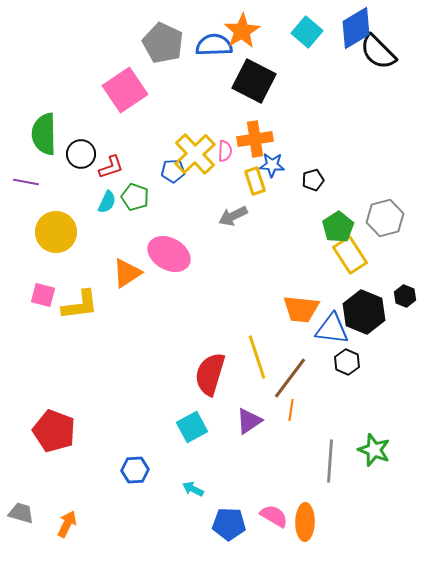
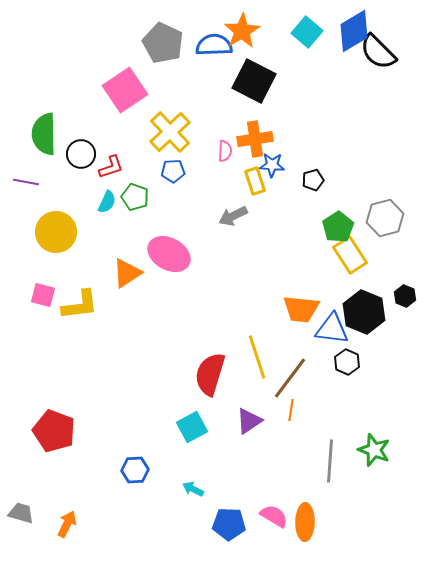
blue diamond at (356, 28): moved 2 px left, 3 px down
yellow cross at (195, 154): moved 25 px left, 22 px up
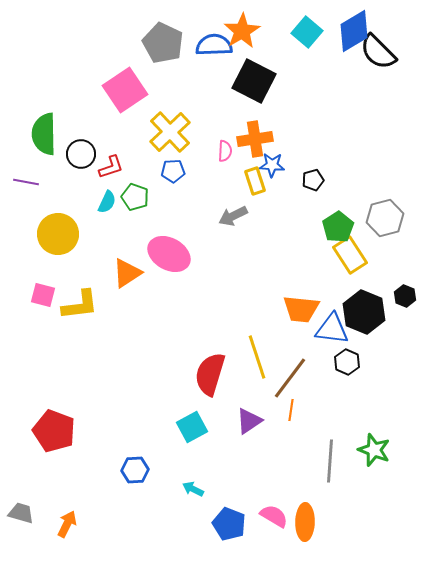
yellow circle at (56, 232): moved 2 px right, 2 px down
blue pentagon at (229, 524): rotated 20 degrees clockwise
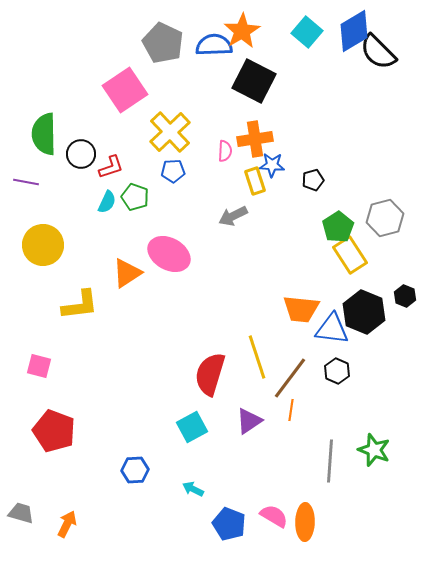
yellow circle at (58, 234): moved 15 px left, 11 px down
pink square at (43, 295): moved 4 px left, 71 px down
black hexagon at (347, 362): moved 10 px left, 9 px down
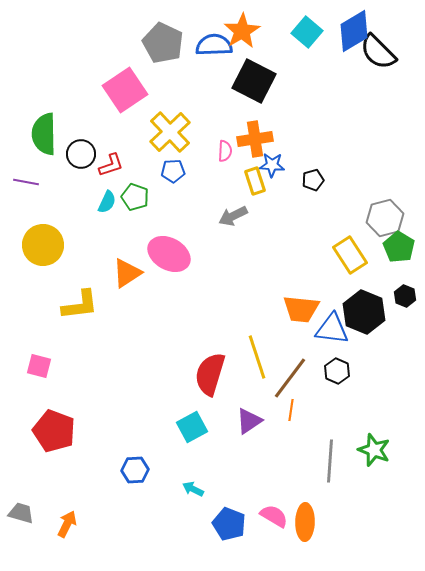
red L-shape at (111, 167): moved 2 px up
green pentagon at (338, 227): moved 61 px right, 20 px down; rotated 8 degrees counterclockwise
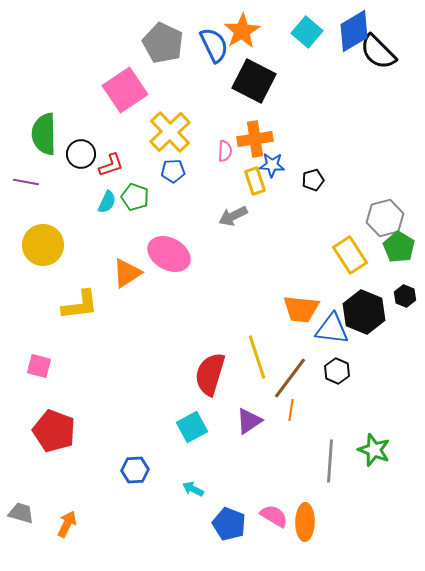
blue semicircle at (214, 45): rotated 66 degrees clockwise
